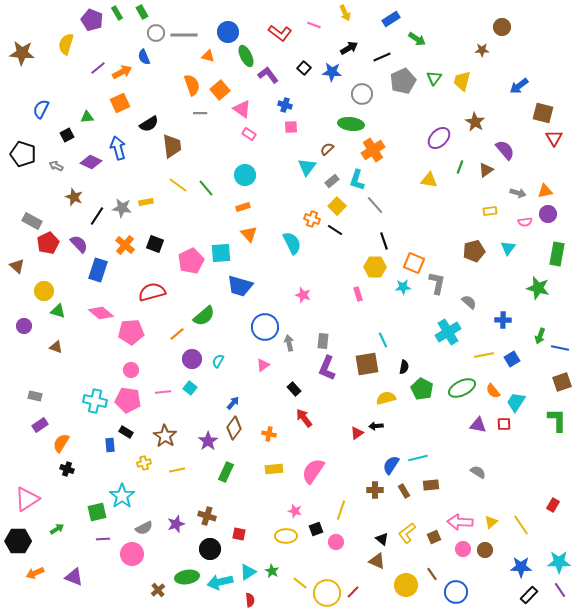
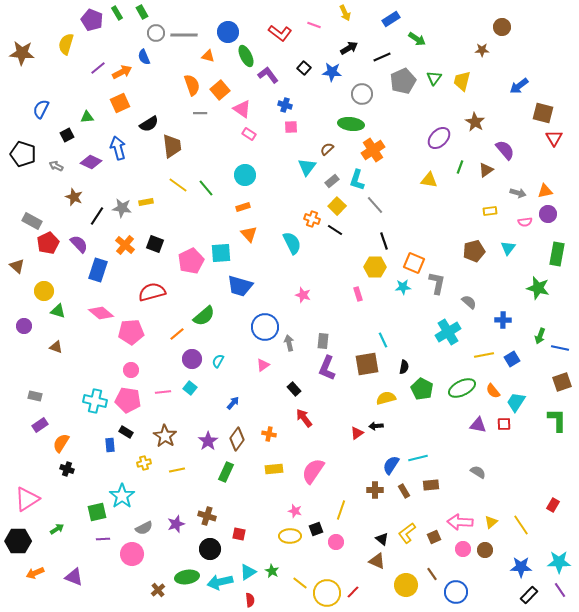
brown diamond at (234, 428): moved 3 px right, 11 px down
yellow ellipse at (286, 536): moved 4 px right
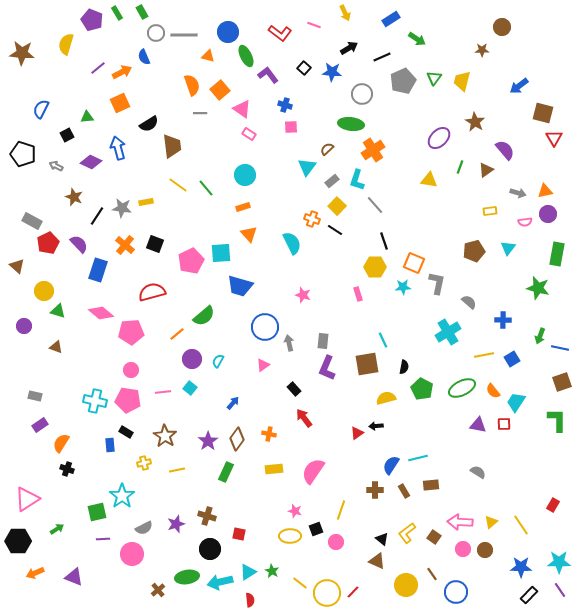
brown square at (434, 537): rotated 32 degrees counterclockwise
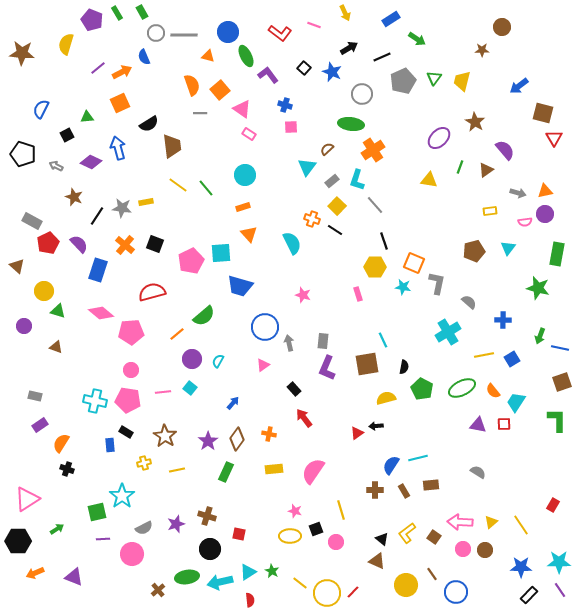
blue star at (332, 72): rotated 18 degrees clockwise
purple circle at (548, 214): moved 3 px left
cyan star at (403, 287): rotated 14 degrees clockwise
yellow line at (341, 510): rotated 36 degrees counterclockwise
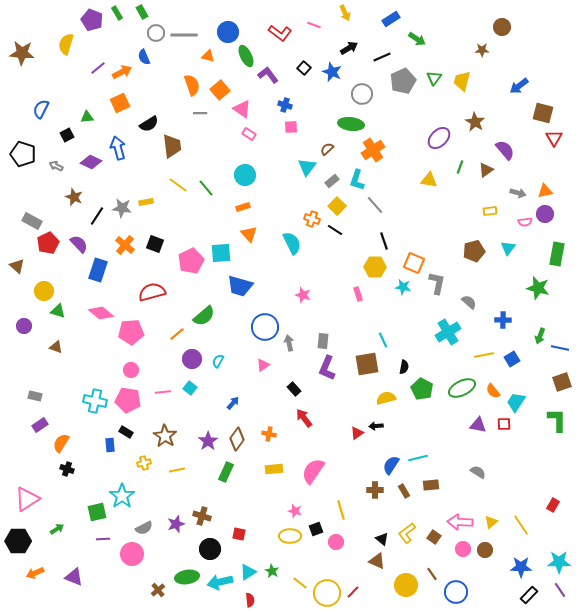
brown cross at (207, 516): moved 5 px left
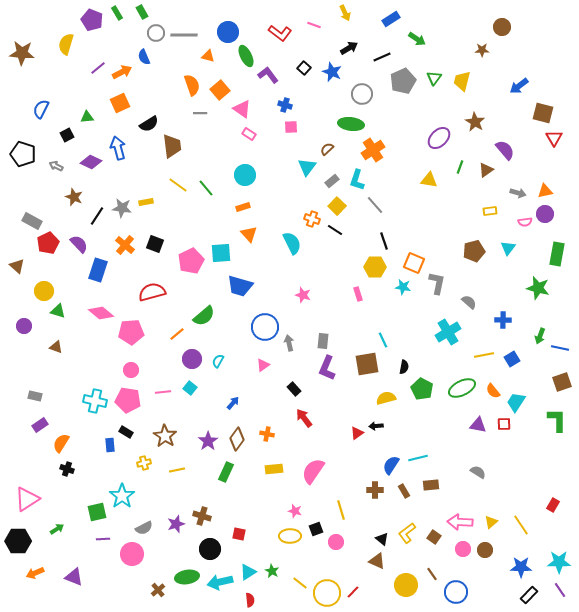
orange cross at (269, 434): moved 2 px left
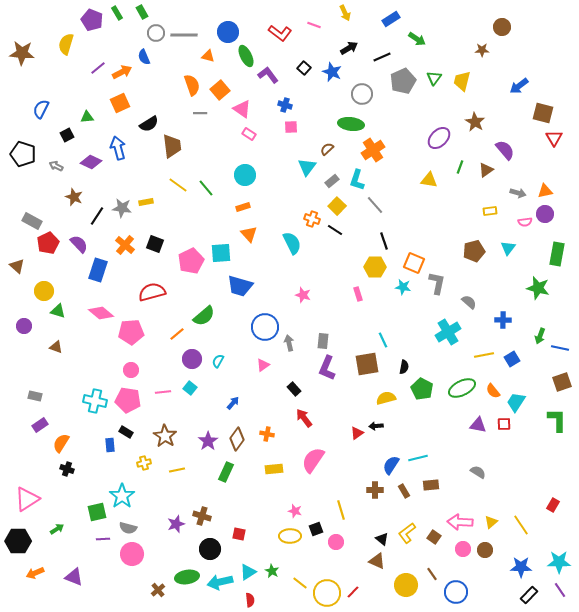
pink semicircle at (313, 471): moved 11 px up
gray semicircle at (144, 528): moved 16 px left; rotated 42 degrees clockwise
